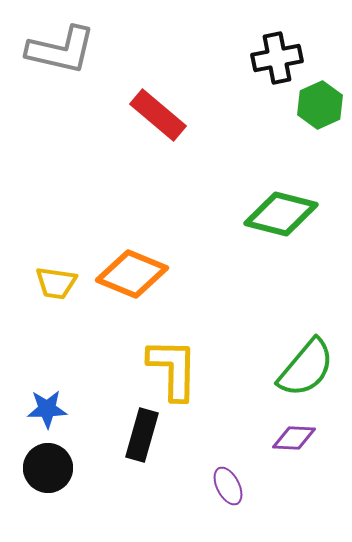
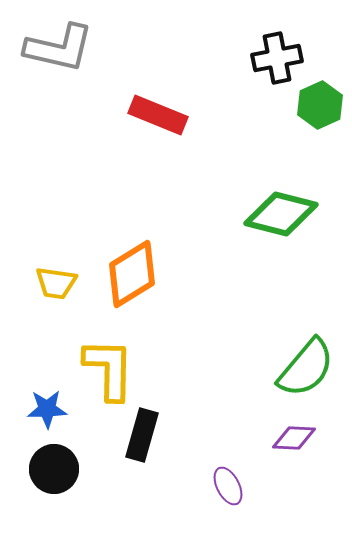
gray L-shape: moved 2 px left, 2 px up
red rectangle: rotated 18 degrees counterclockwise
orange diamond: rotated 54 degrees counterclockwise
yellow L-shape: moved 64 px left
black circle: moved 6 px right, 1 px down
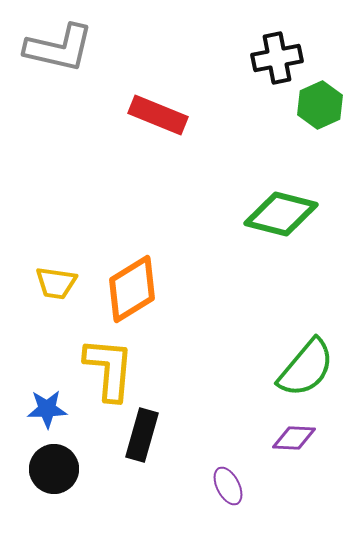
orange diamond: moved 15 px down
yellow L-shape: rotated 4 degrees clockwise
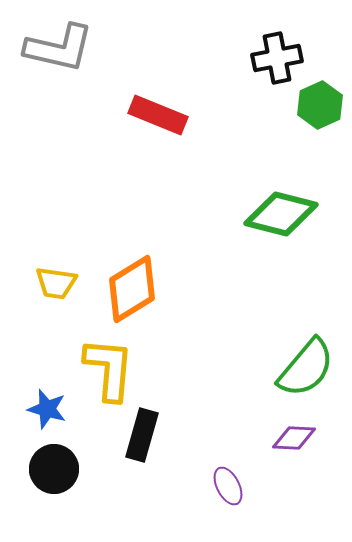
blue star: rotated 18 degrees clockwise
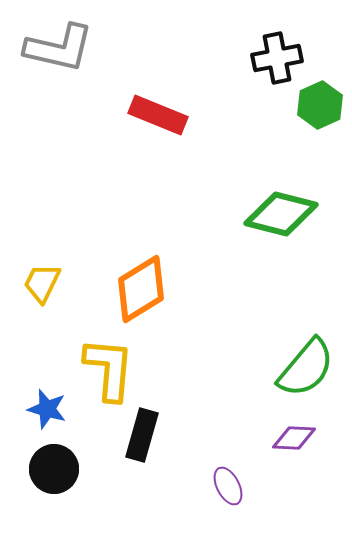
yellow trapezoid: moved 14 px left; rotated 108 degrees clockwise
orange diamond: moved 9 px right
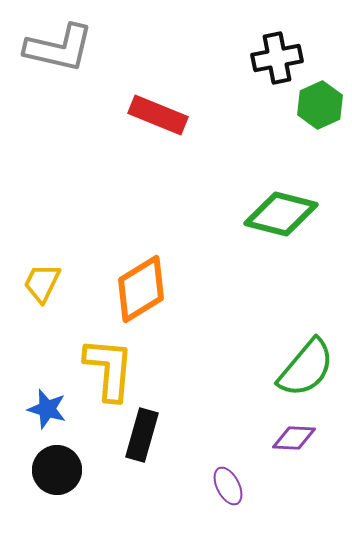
black circle: moved 3 px right, 1 px down
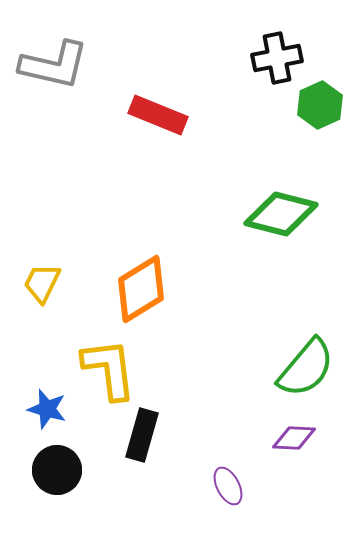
gray L-shape: moved 5 px left, 17 px down
yellow L-shape: rotated 12 degrees counterclockwise
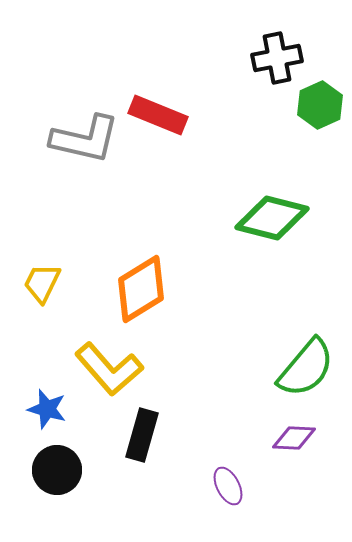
gray L-shape: moved 31 px right, 74 px down
green diamond: moved 9 px left, 4 px down
yellow L-shape: rotated 146 degrees clockwise
